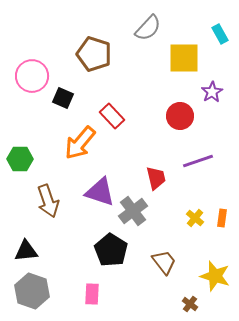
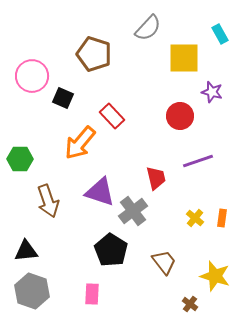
purple star: rotated 25 degrees counterclockwise
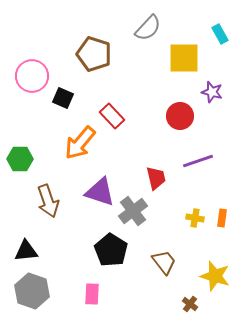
yellow cross: rotated 30 degrees counterclockwise
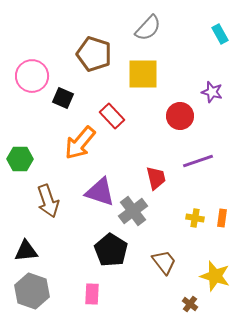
yellow square: moved 41 px left, 16 px down
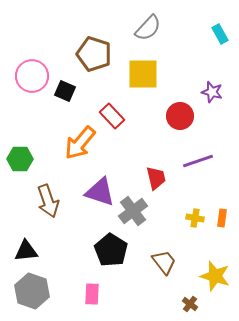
black square: moved 2 px right, 7 px up
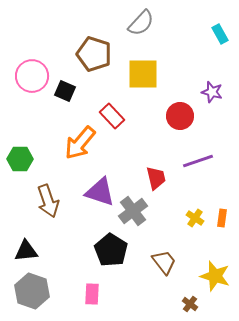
gray semicircle: moved 7 px left, 5 px up
yellow cross: rotated 24 degrees clockwise
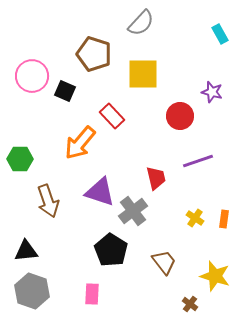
orange rectangle: moved 2 px right, 1 px down
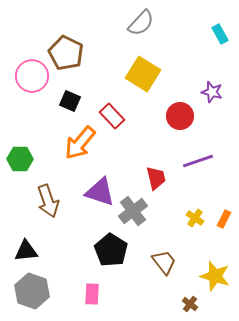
brown pentagon: moved 28 px left, 1 px up; rotated 8 degrees clockwise
yellow square: rotated 32 degrees clockwise
black square: moved 5 px right, 10 px down
orange rectangle: rotated 18 degrees clockwise
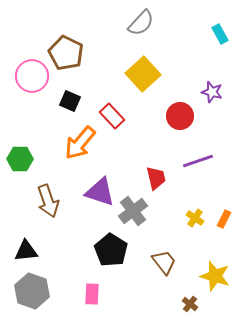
yellow square: rotated 16 degrees clockwise
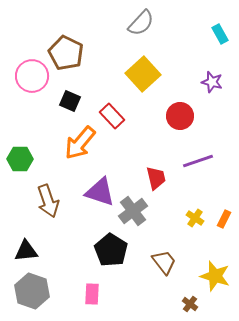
purple star: moved 10 px up
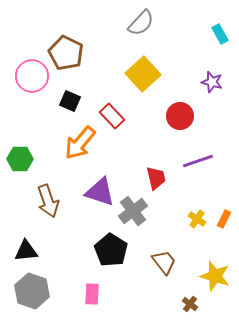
yellow cross: moved 2 px right, 1 px down
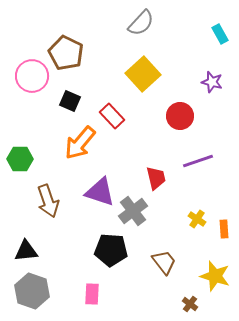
orange rectangle: moved 10 px down; rotated 30 degrees counterclockwise
black pentagon: rotated 28 degrees counterclockwise
